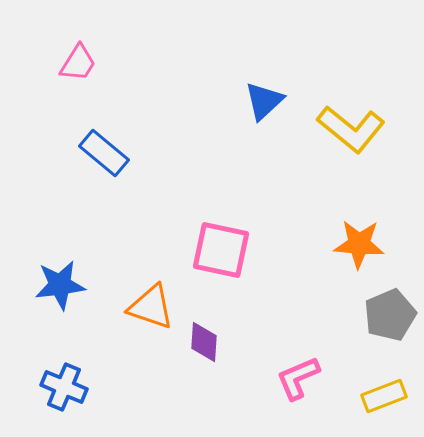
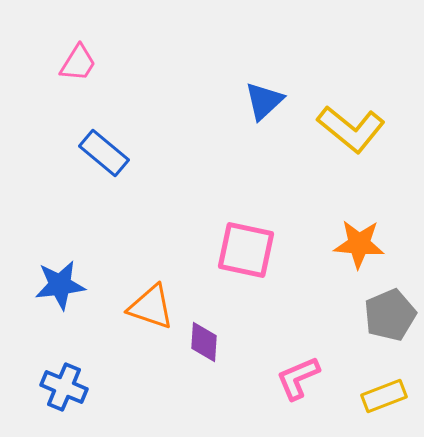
pink square: moved 25 px right
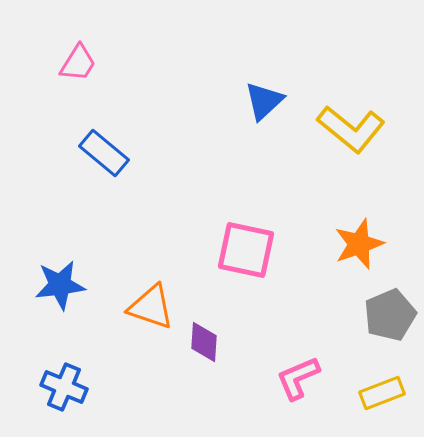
orange star: rotated 24 degrees counterclockwise
yellow rectangle: moved 2 px left, 3 px up
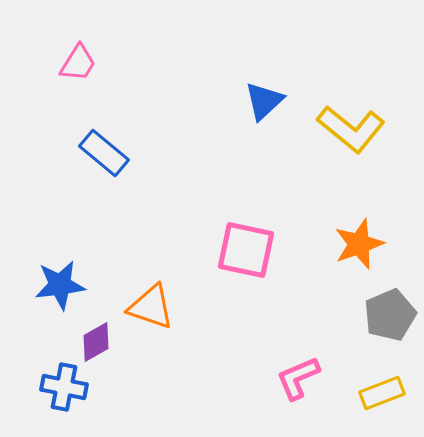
purple diamond: moved 108 px left; rotated 57 degrees clockwise
blue cross: rotated 12 degrees counterclockwise
